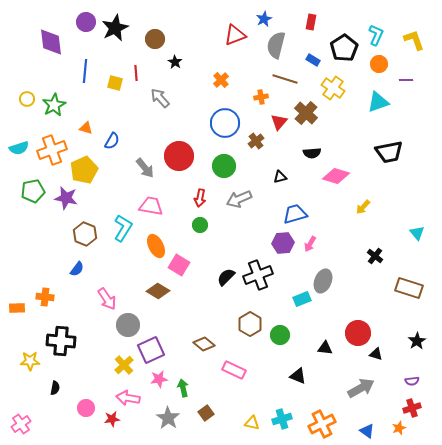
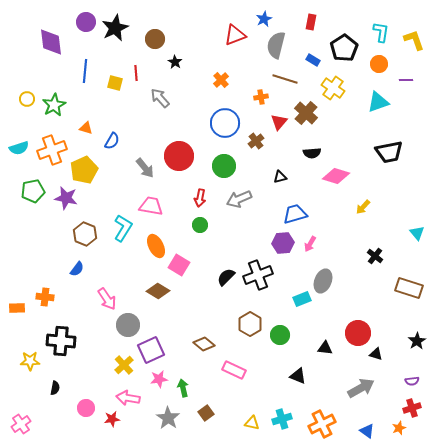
cyan L-shape at (376, 35): moved 5 px right, 3 px up; rotated 15 degrees counterclockwise
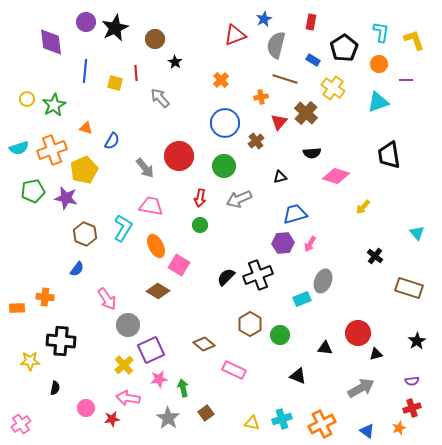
black trapezoid at (389, 152): moved 3 px down; rotated 92 degrees clockwise
black triangle at (376, 354): rotated 32 degrees counterclockwise
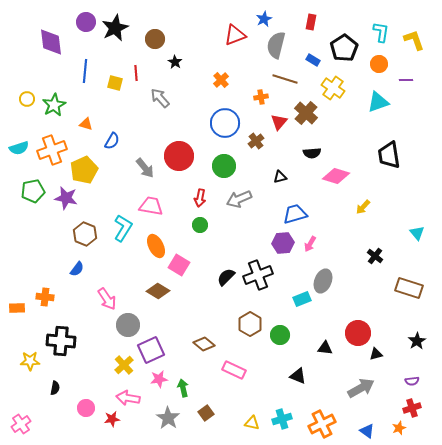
orange triangle at (86, 128): moved 4 px up
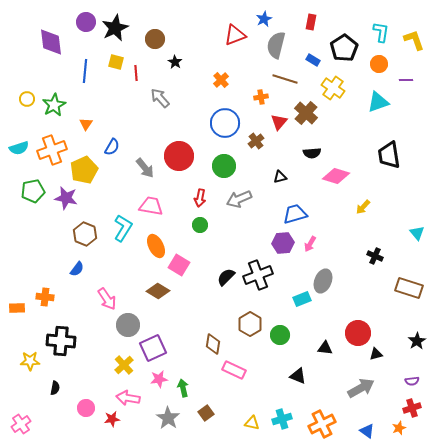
yellow square at (115, 83): moved 1 px right, 21 px up
orange triangle at (86, 124): rotated 48 degrees clockwise
blue semicircle at (112, 141): moved 6 px down
black cross at (375, 256): rotated 14 degrees counterclockwise
brown diamond at (204, 344): moved 9 px right; rotated 60 degrees clockwise
purple square at (151, 350): moved 2 px right, 2 px up
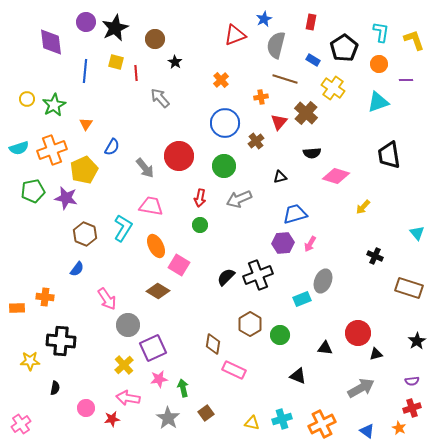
orange star at (399, 428): rotated 24 degrees counterclockwise
